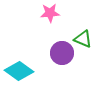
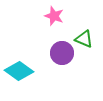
pink star: moved 4 px right, 3 px down; rotated 24 degrees clockwise
green triangle: moved 1 px right
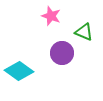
pink star: moved 3 px left
green triangle: moved 7 px up
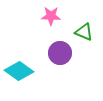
pink star: rotated 18 degrees counterclockwise
purple circle: moved 2 px left
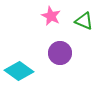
pink star: rotated 24 degrees clockwise
green triangle: moved 11 px up
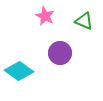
pink star: moved 6 px left
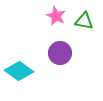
pink star: moved 11 px right
green triangle: rotated 12 degrees counterclockwise
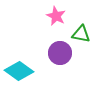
green triangle: moved 3 px left, 13 px down
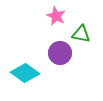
cyan diamond: moved 6 px right, 2 px down
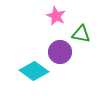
purple circle: moved 1 px up
cyan diamond: moved 9 px right, 2 px up
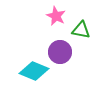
green triangle: moved 4 px up
cyan diamond: rotated 12 degrees counterclockwise
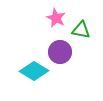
pink star: moved 2 px down
cyan diamond: rotated 8 degrees clockwise
